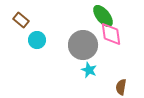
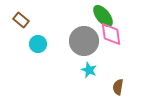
cyan circle: moved 1 px right, 4 px down
gray circle: moved 1 px right, 4 px up
brown semicircle: moved 3 px left
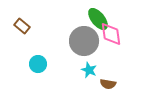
green ellipse: moved 5 px left, 3 px down
brown rectangle: moved 1 px right, 6 px down
cyan circle: moved 20 px down
brown semicircle: moved 10 px left, 3 px up; rotated 91 degrees counterclockwise
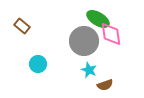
green ellipse: rotated 20 degrees counterclockwise
brown semicircle: moved 3 px left, 1 px down; rotated 28 degrees counterclockwise
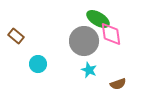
brown rectangle: moved 6 px left, 10 px down
brown semicircle: moved 13 px right, 1 px up
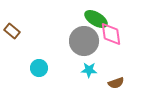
green ellipse: moved 2 px left
brown rectangle: moved 4 px left, 5 px up
cyan circle: moved 1 px right, 4 px down
cyan star: rotated 21 degrees counterclockwise
brown semicircle: moved 2 px left, 1 px up
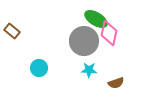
pink diamond: moved 2 px left, 1 px up; rotated 20 degrees clockwise
